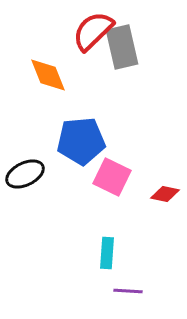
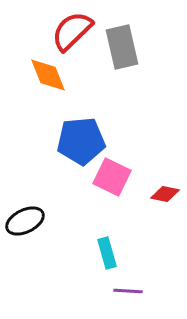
red semicircle: moved 21 px left
black ellipse: moved 47 px down
cyan rectangle: rotated 20 degrees counterclockwise
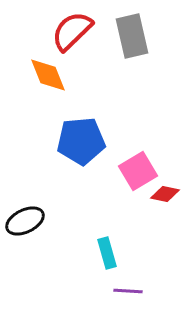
gray rectangle: moved 10 px right, 11 px up
pink square: moved 26 px right, 6 px up; rotated 33 degrees clockwise
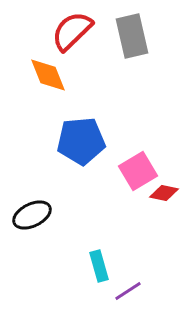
red diamond: moved 1 px left, 1 px up
black ellipse: moved 7 px right, 6 px up
cyan rectangle: moved 8 px left, 13 px down
purple line: rotated 36 degrees counterclockwise
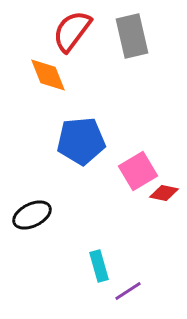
red semicircle: rotated 9 degrees counterclockwise
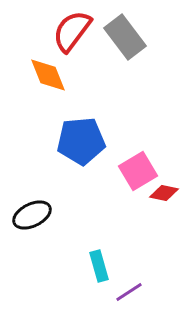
gray rectangle: moved 7 px left, 1 px down; rotated 24 degrees counterclockwise
purple line: moved 1 px right, 1 px down
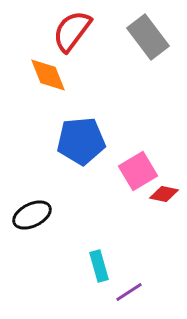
gray rectangle: moved 23 px right
red diamond: moved 1 px down
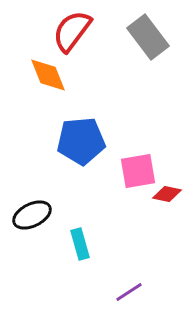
pink square: rotated 21 degrees clockwise
red diamond: moved 3 px right
cyan rectangle: moved 19 px left, 22 px up
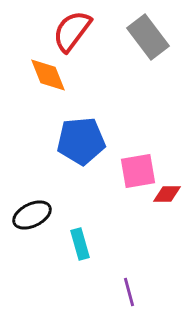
red diamond: rotated 12 degrees counterclockwise
purple line: rotated 72 degrees counterclockwise
